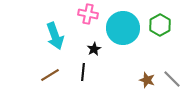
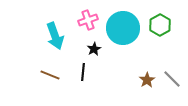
pink cross: moved 6 px down; rotated 30 degrees counterclockwise
brown line: rotated 54 degrees clockwise
brown star: rotated 21 degrees clockwise
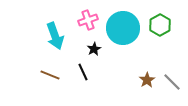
black line: rotated 30 degrees counterclockwise
gray line: moved 3 px down
